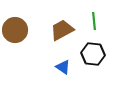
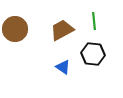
brown circle: moved 1 px up
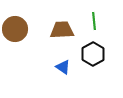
brown trapezoid: rotated 25 degrees clockwise
black hexagon: rotated 25 degrees clockwise
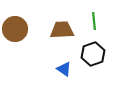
black hexagon: rotated 10 degrees clockwise
blue triangle: moved 1 px right, 2 px down
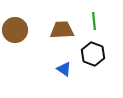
brown circle: moved 1 px down
black hexagon: rotated 20 degrees counterclockwise
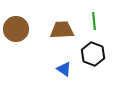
brown circle: moved 1 px right, 1 px up
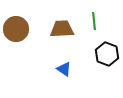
brown trapezoid: moved 1 px up
black hexagon: moved 14 px right
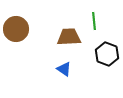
brown trapezoid: moved 7 px right, 8 px down
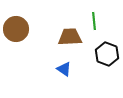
brown trapezoid: moved 1 px right
